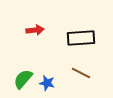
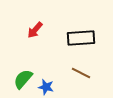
red arrow: rotated 138 degrees clockwise
blue star: moved 1 px left, 4 px down
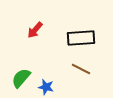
brown line: moved 4 px up
green semicircle: moved 2 px left, 1 px up
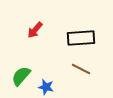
green semicircle: moved 2 px up
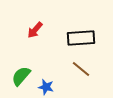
brown line: rotated 12 degrees clockwise
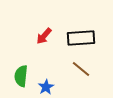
red arrow: moved 9 px right, 6 px down
green semicircle: rotated 35 degrees counterclockwise
blue star: rotated 28 degrees clockwise
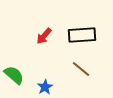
black rectangle: moved 1 px right, 3 px up
green semicircle: moved 7 px left, 1 px up; rotated 125 degrees clockwise
blue star: moved 1 px left
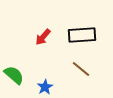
red arrow: moved 1 px left, 1 px down
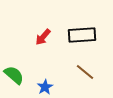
brown line: moved 4 px right, 3 px down
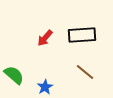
red arrow: moved 2 px right, 1 px down
